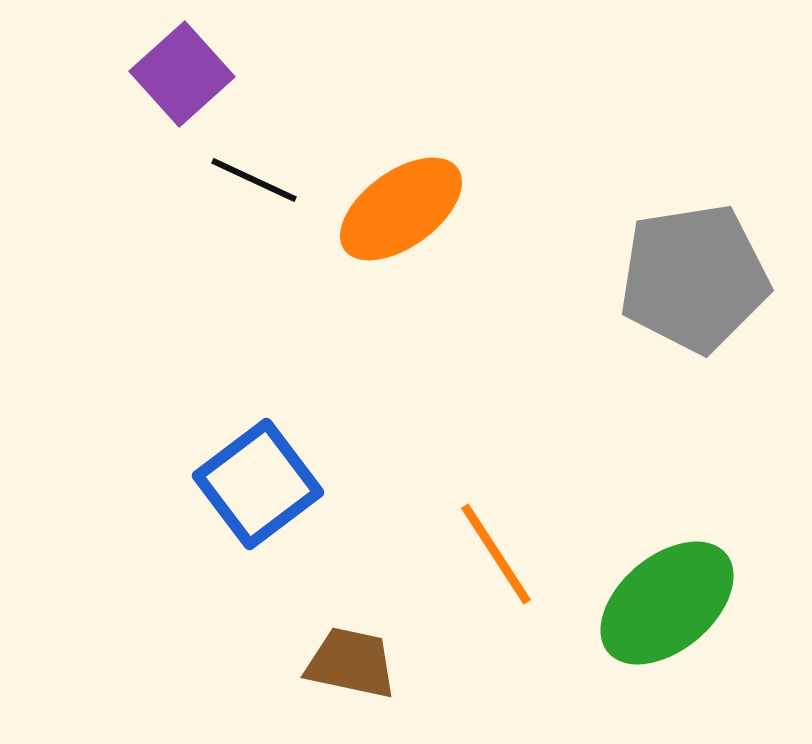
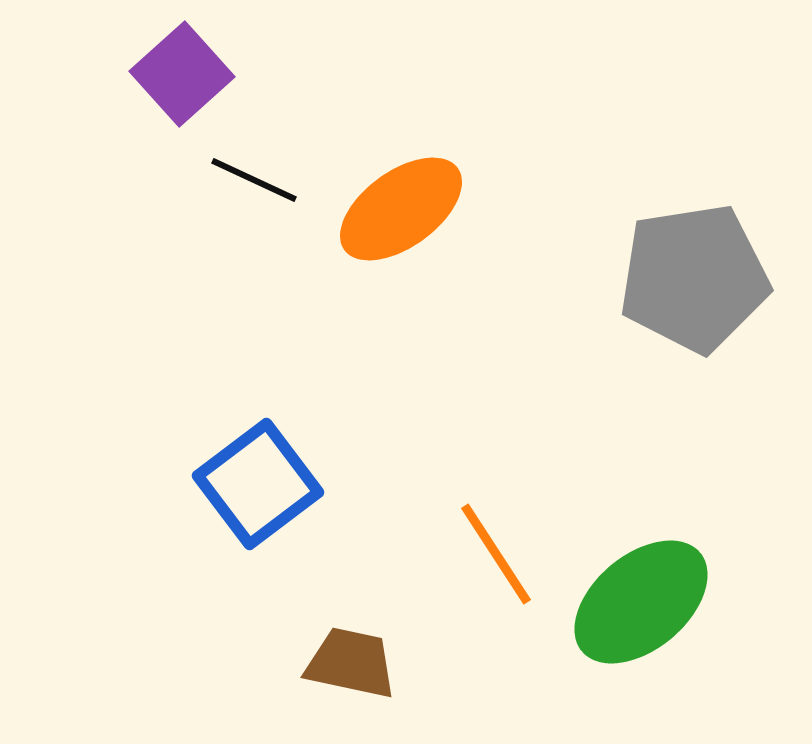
green ellipse: moved 26 px left, 1 px up
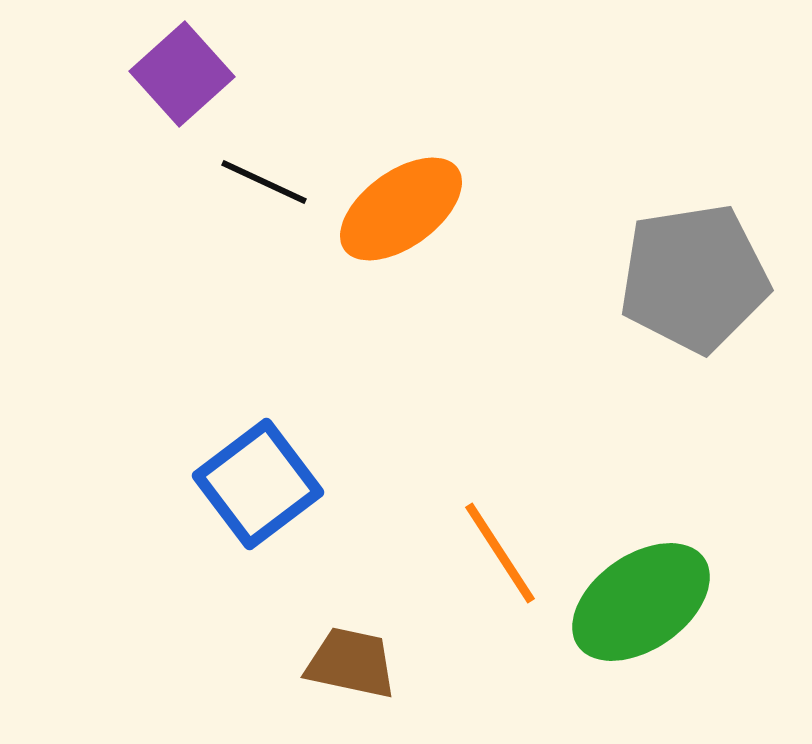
black line: moved 10 px right, 2 px down
orange line: moved 4 px right, 1 px up
green ellipse: rotated 5 degrees clockwise
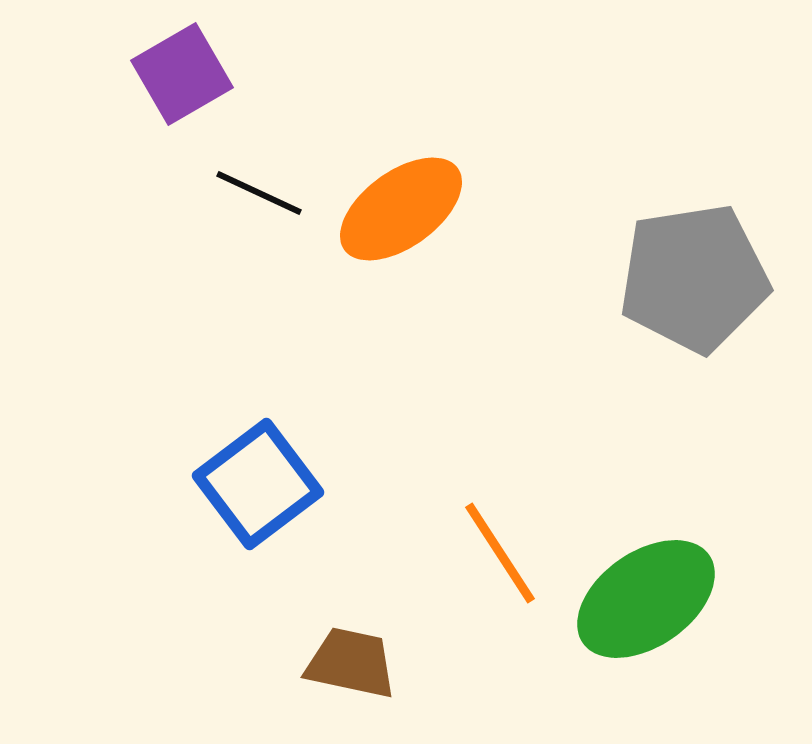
purple square: rotated 12 degrees clockwise
black line: moved 5 px left, 11 px down
green ellipse: moved 5 px right, 3 px up
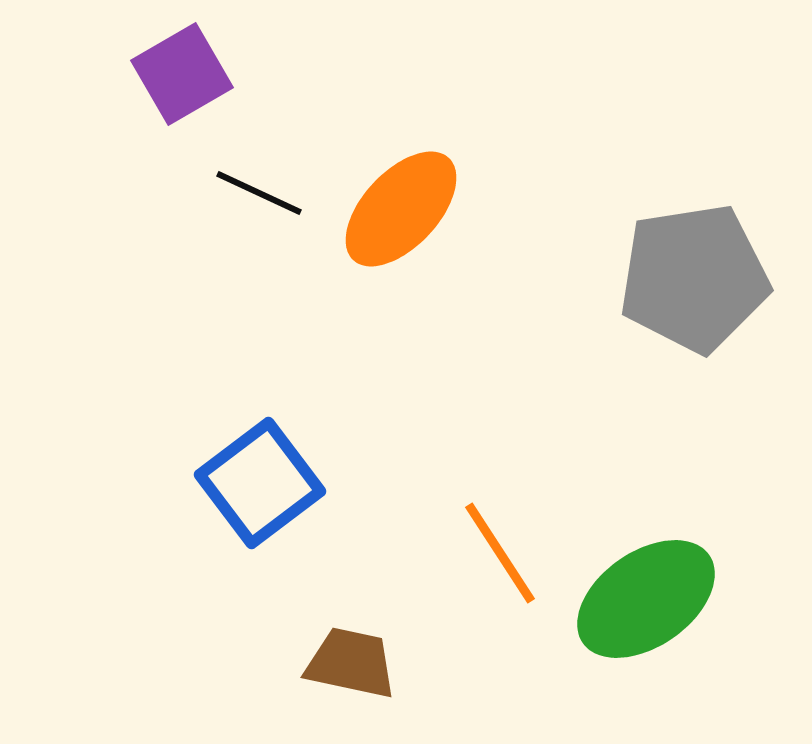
orange ellipse: rotated 11 degrees counterclockwise
blue square: moved 2 px right, 1 px up
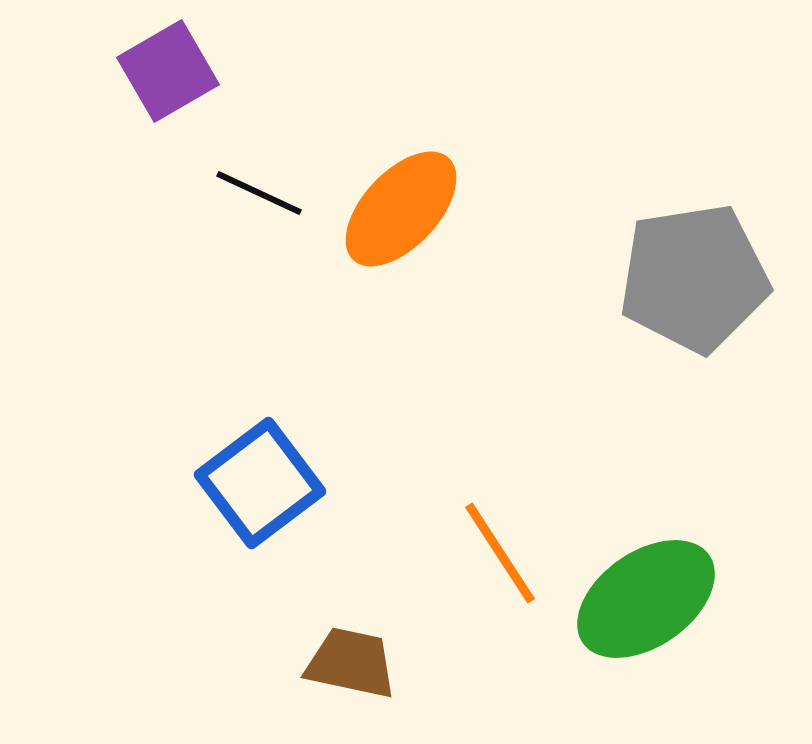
purple square: moved 14 px left, 3 px up
